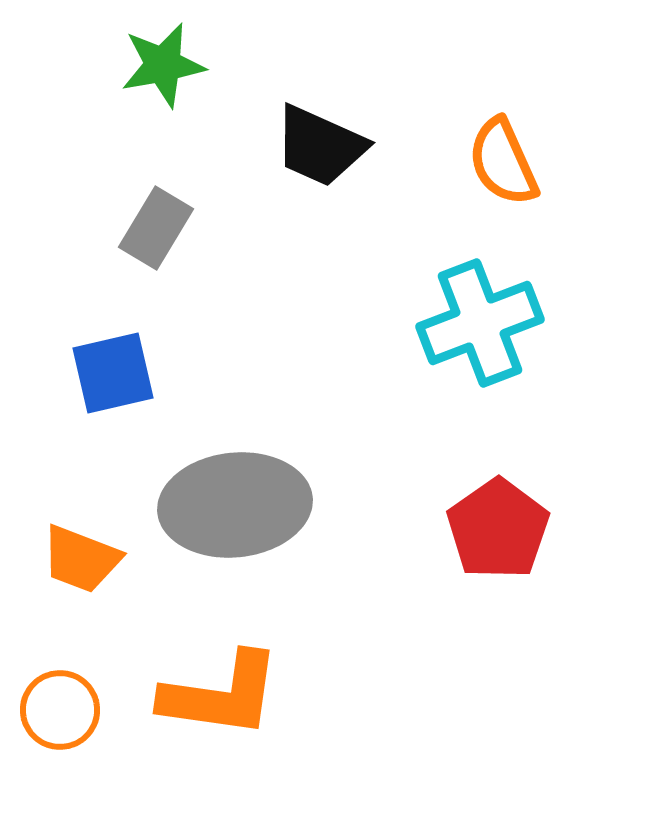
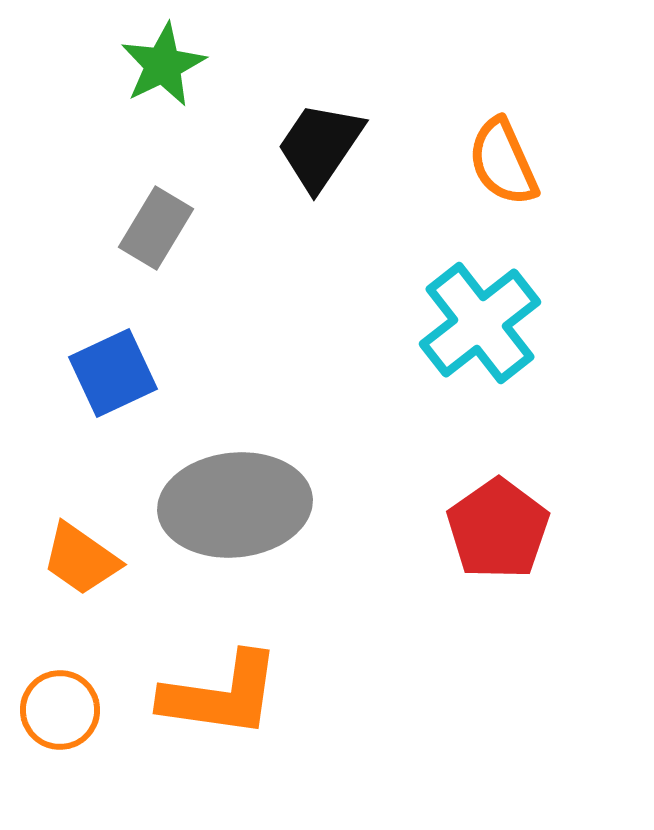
green star: rotated 16 degrees counterclockwise
black trapezoid: rotated 100 degrees clockwise
cyan cross: rotated 17 degrees counterclockwise
blue square: rotated 12 degrees counterclockwise
orange trapezoid: rotated 14 degrees clockwise
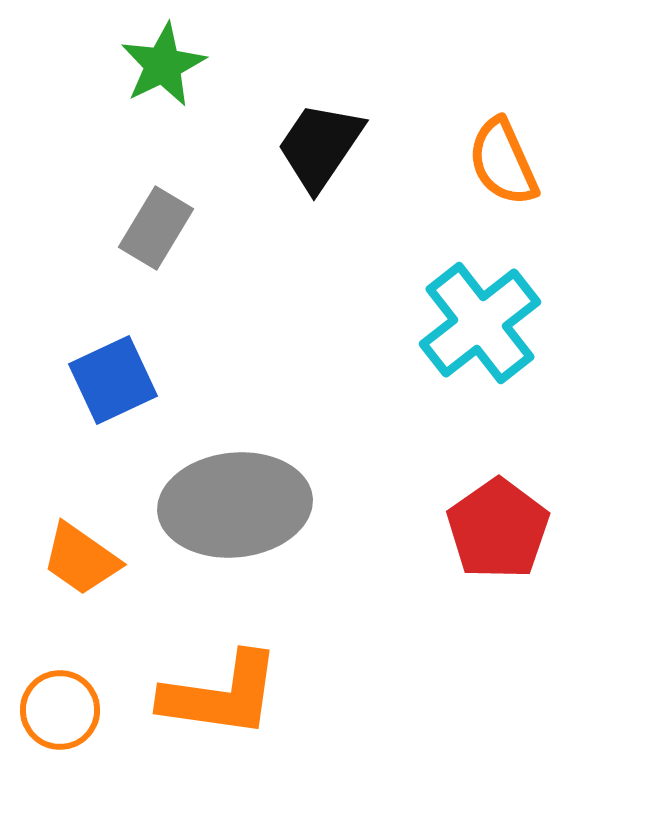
blue square: moved 7 px down
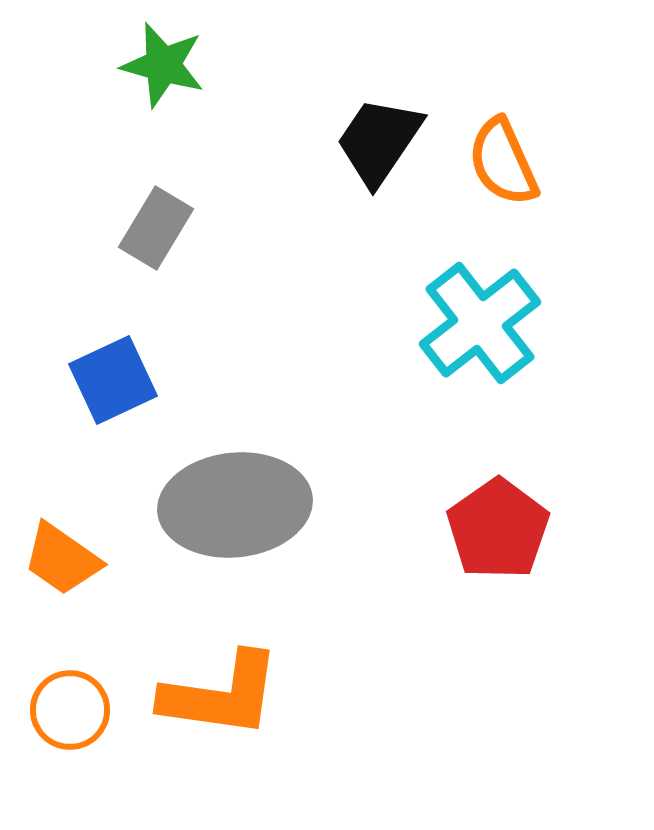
green star: rotated 30 degrees counterclockwise
black trapezoid: moved 59 px right, 5 px up
orange trapezoid: moved 19 px left
orange circle: moved 10 px right
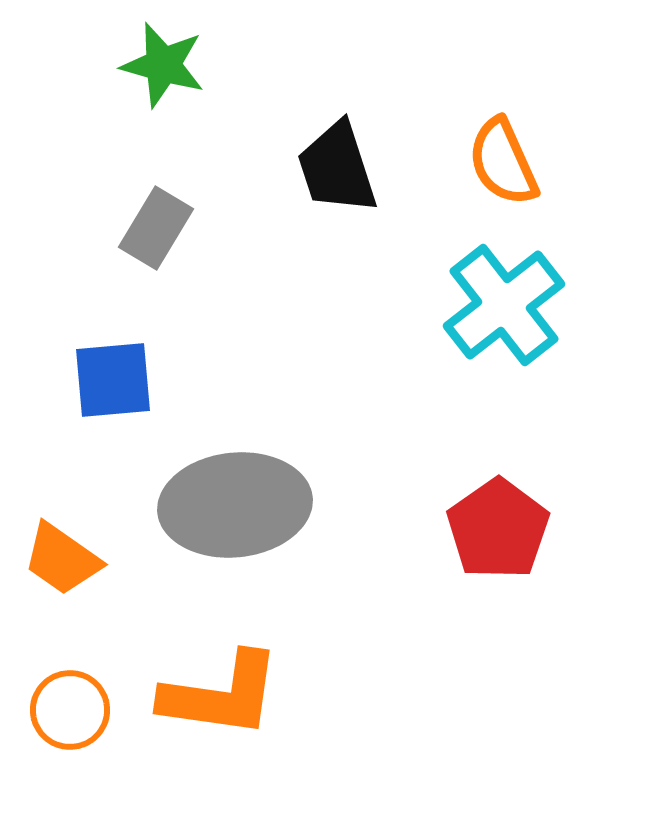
black trapezoid: moved 42 px left, 27 px down; rotated 52 degrees counterclockwise
cyan cross: moved 24 px right, 18 px up
blue square: rotated 20 degrees clockwise
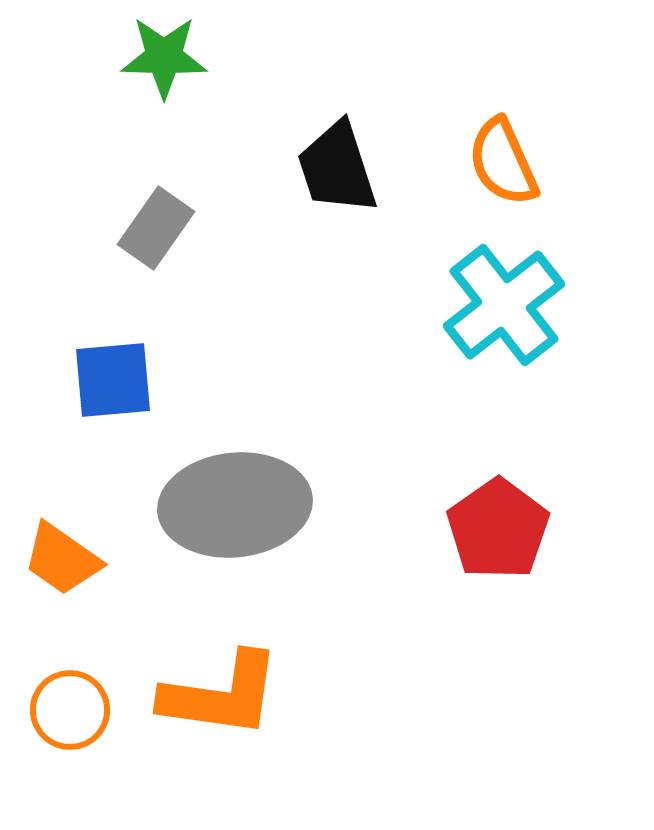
green star: moved 1 px right, 8 px up; rotated 14 degrees counterclockwise
gray rectangle: rotated 4 degrees clockwise
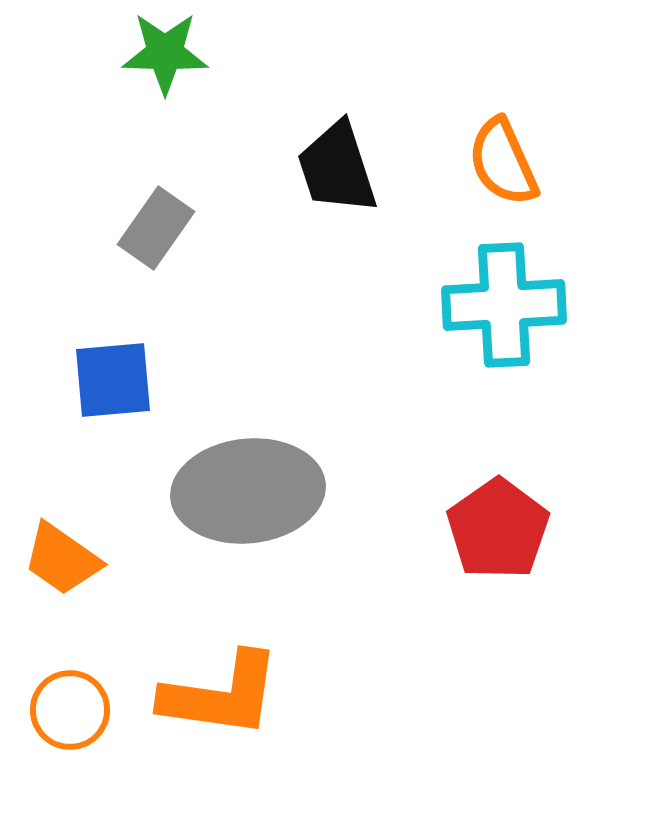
green star: moved 1 px right, 4 px up
cyan cross: rotated 35 degrees clockwise
gray ellipse: moved 13 px right, 14 px up
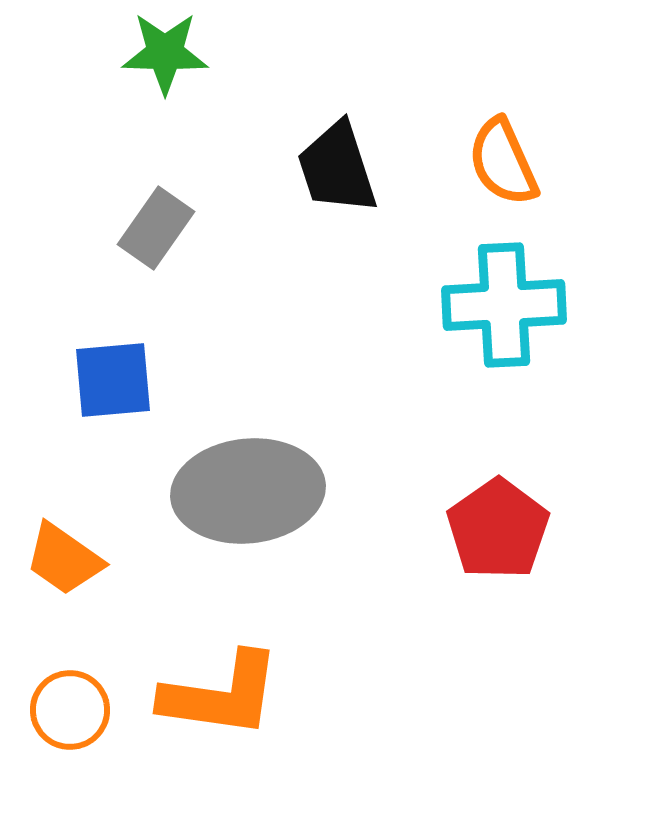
orange trapezoid: moved 2 px right
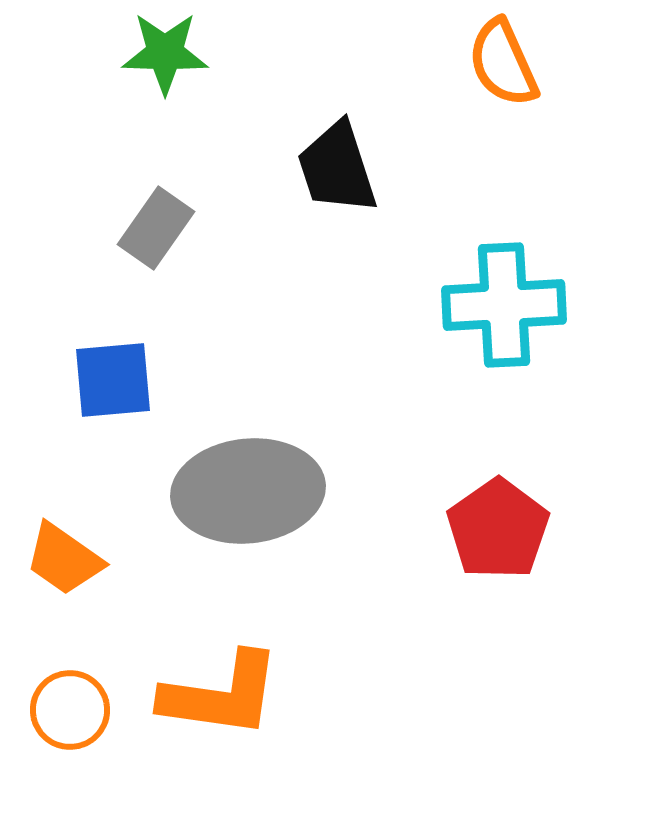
orange semicircle: moved 99 px up
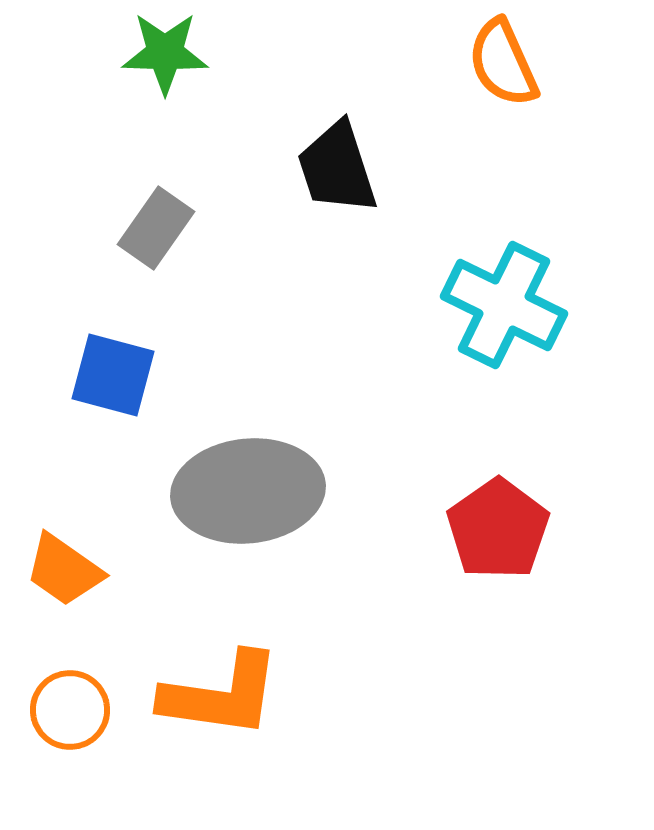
cyan cross: rotated 29 degrees clockwise
blue square: moved 5 px up; rotated 20 degrees clockwise
orange trapezoid: moved 11 px down
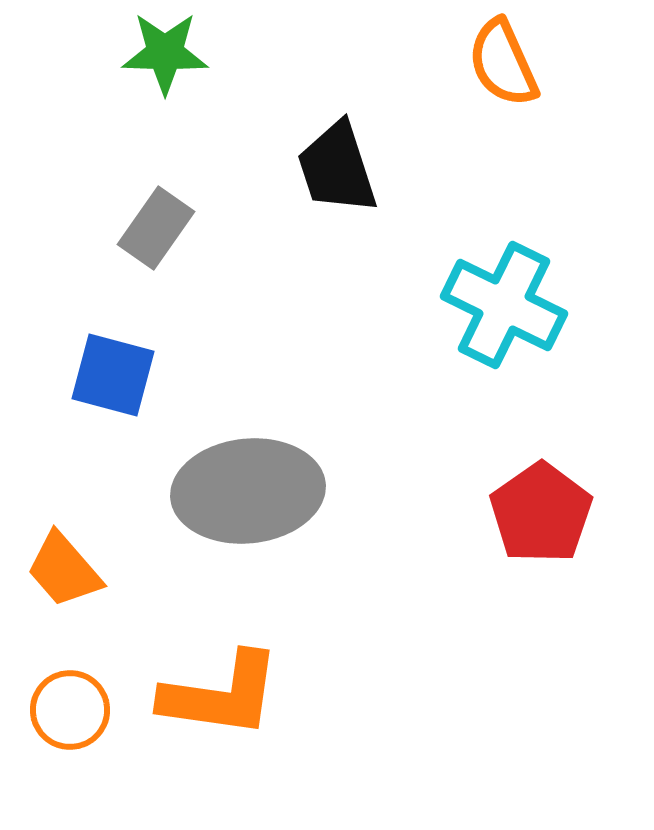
red pentagon: moved 43 px right, 16 px up
orange trapezoid: rotated 14 degrees clockwise
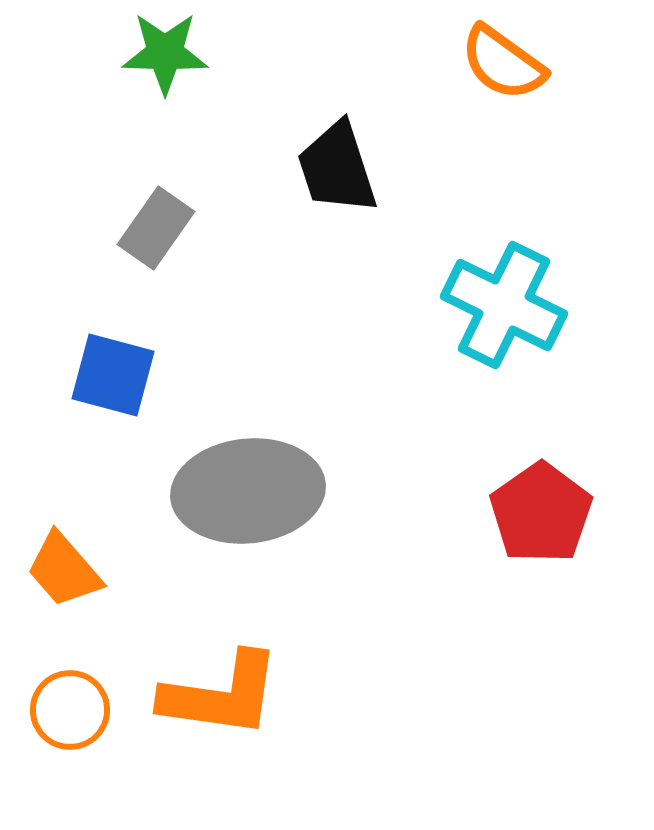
orange semicircle: rotated 30 degrees counterclockwise
